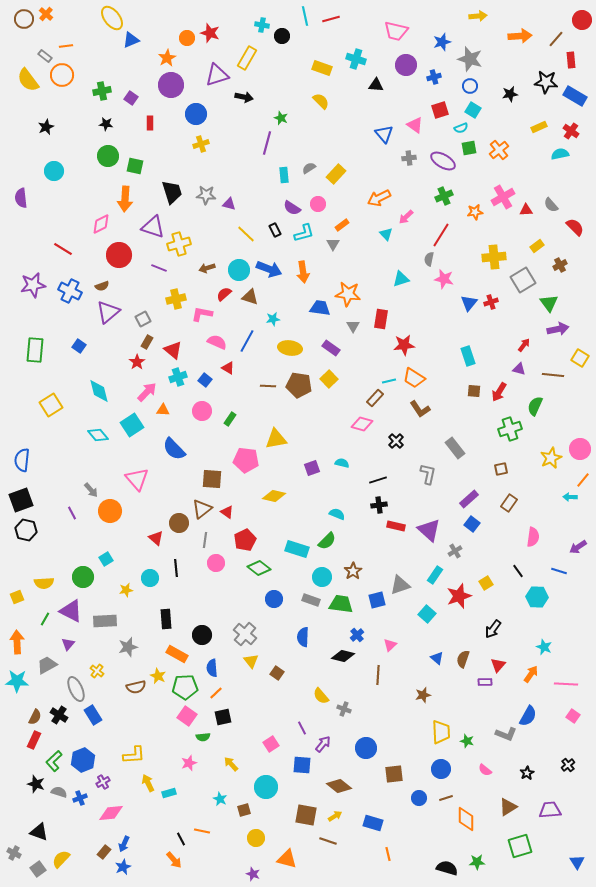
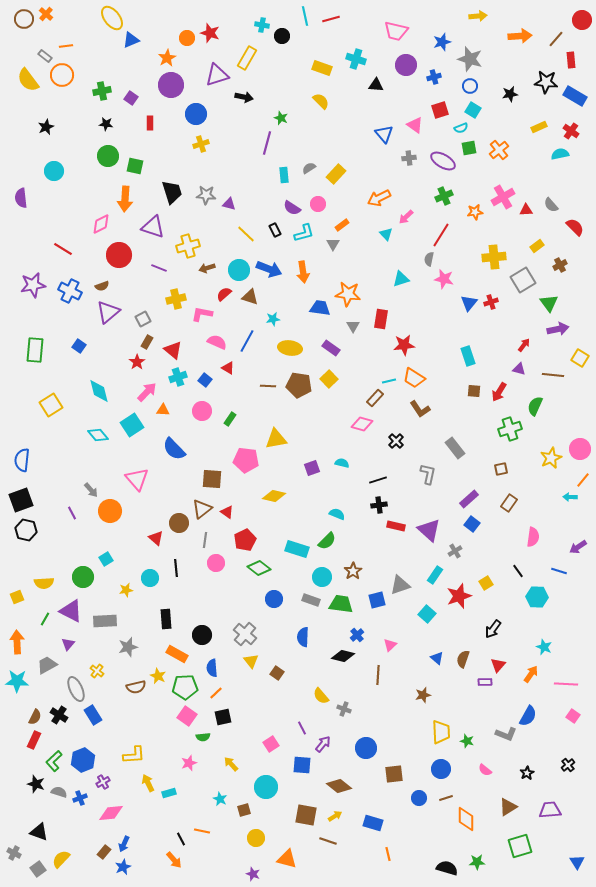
yellow cross at (179, 244): moved 9 px right, 2 px down
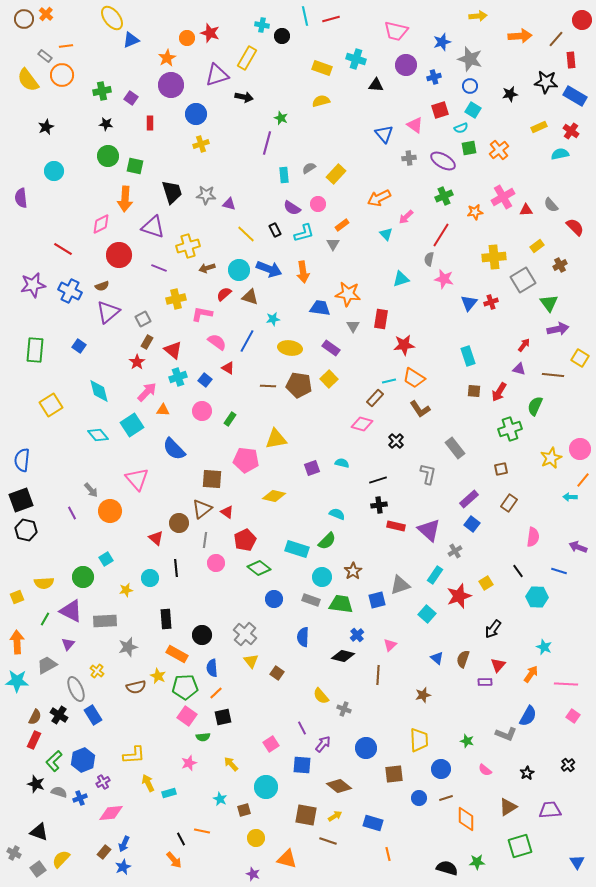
yellow semicircle at (321, 101): rotated 60 degrees counterclockwise
pink semicircle at (217, 342): rotated 12 degrees clockwise
purple arrow at (578, 547): rotated 54 degrees clockwise
yellow trapezoid at (441, 732): moved 22 px left, 8 px down
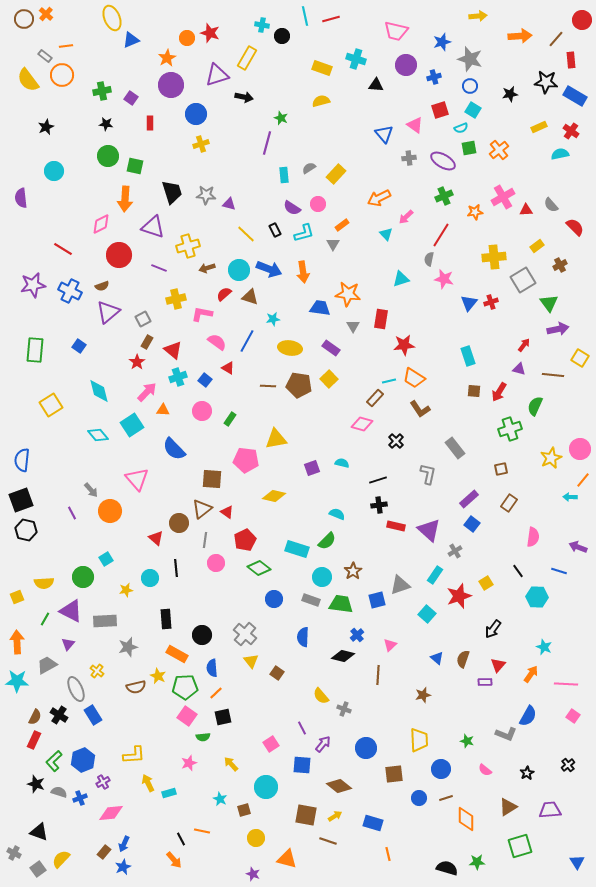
yellow ellipse at (112, 18): rotated 15 degrees clockwise
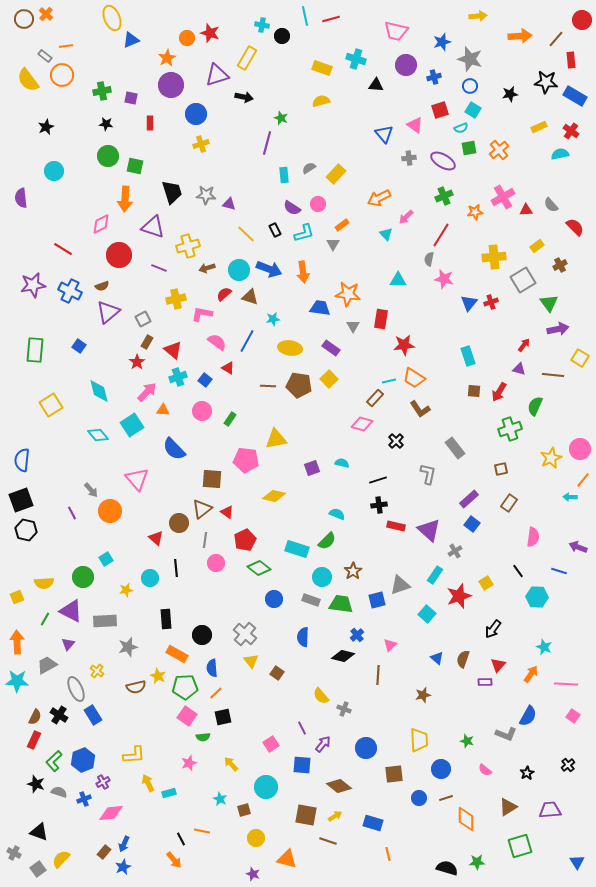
purple square at (131, 98): rotated 24 degrees counterclockwise
cyan triangle at (401, 279): moved 3 px left, 1 px down; rotated 18 degrees clockwise
blue cross at (80, 798): moved 4 px right, 1 px down
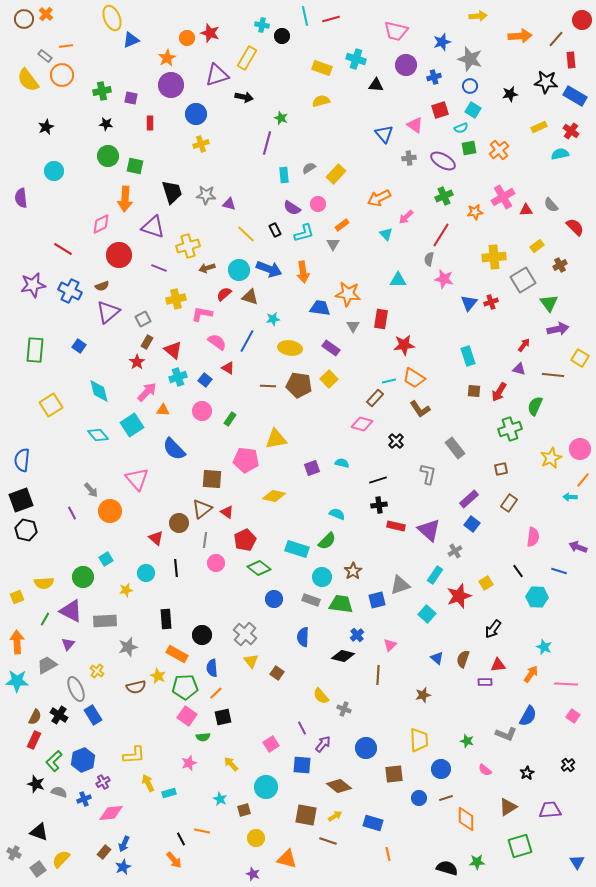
cyan circle at (150, 578): moved 4 px left, 5 px up
red triangle at (498, 665): rotated 42 degrees clockwise
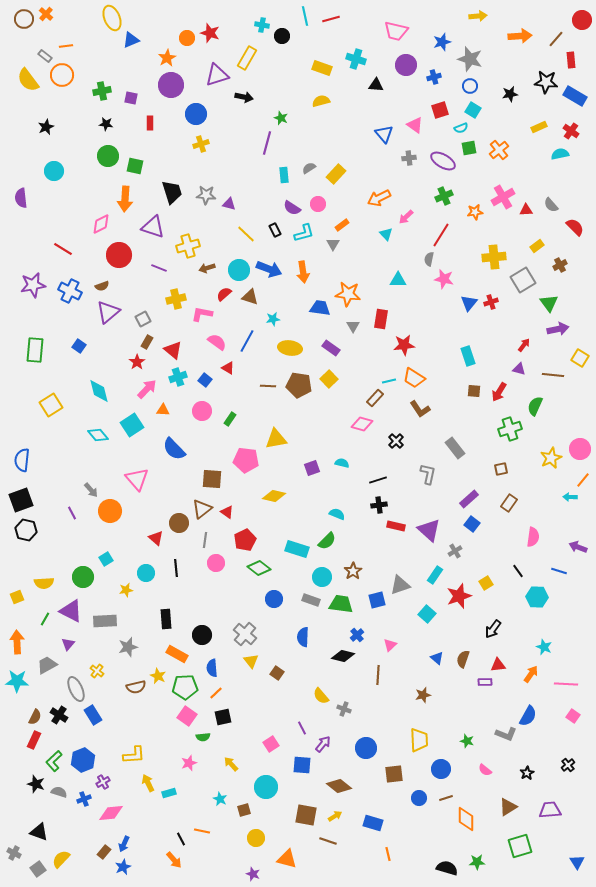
pink arrow at (147, 392): moved 3 px up
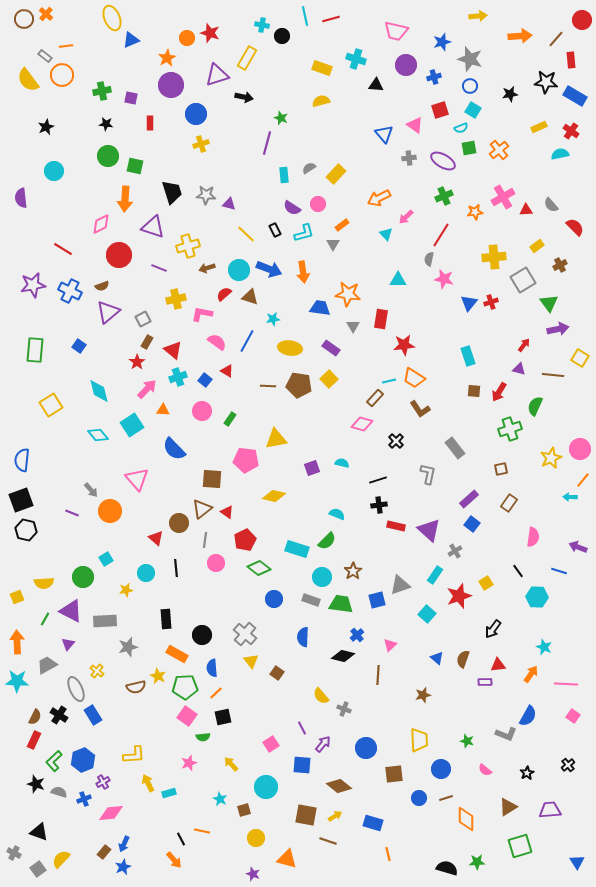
red triangle at (228, 368): moved 1 px left, 3 px down
purple line at (72, 513): rotated 40 degrees counterclockwise
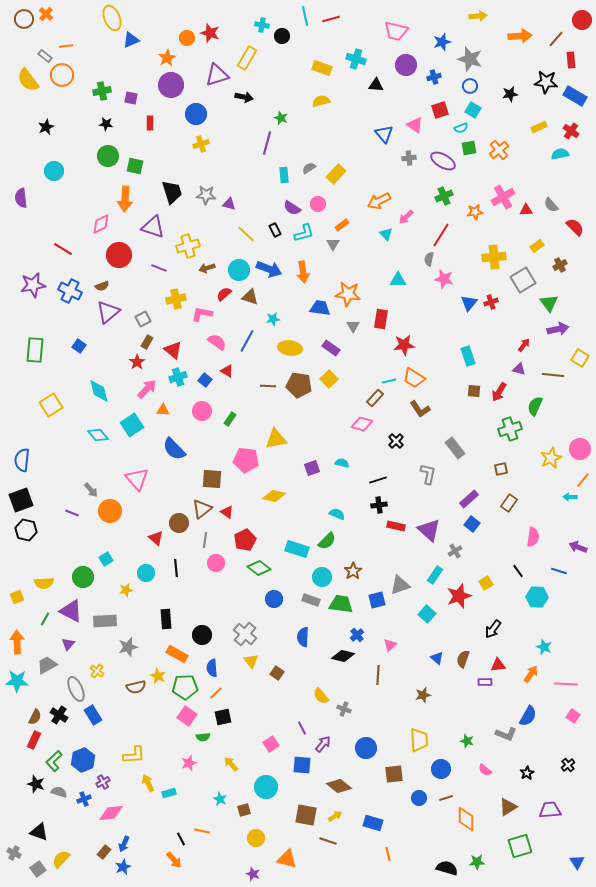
orange arrow at (379, 198): moved 3 px down
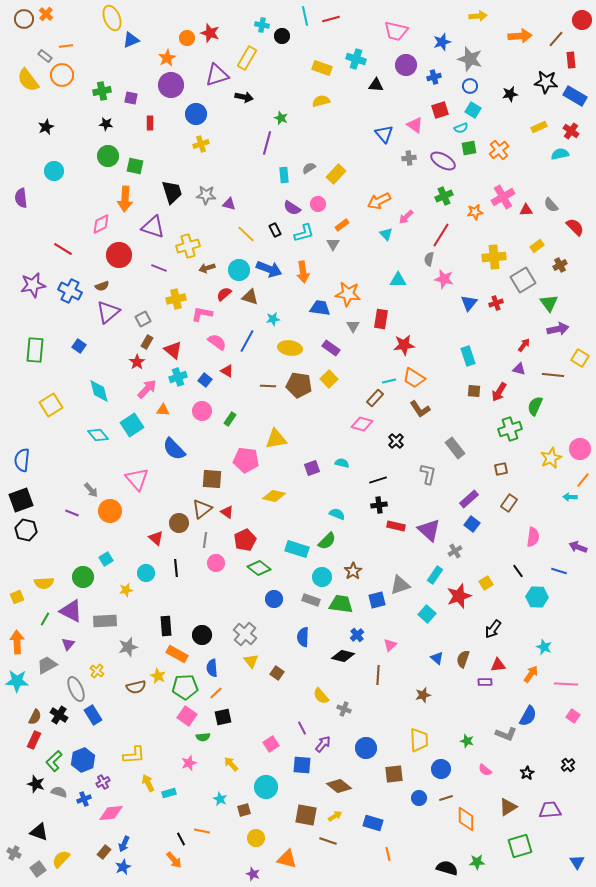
red cross at (491, 302): moved 5 px right, 1 px down
black rectangle at (166, 619): moved 7 px down
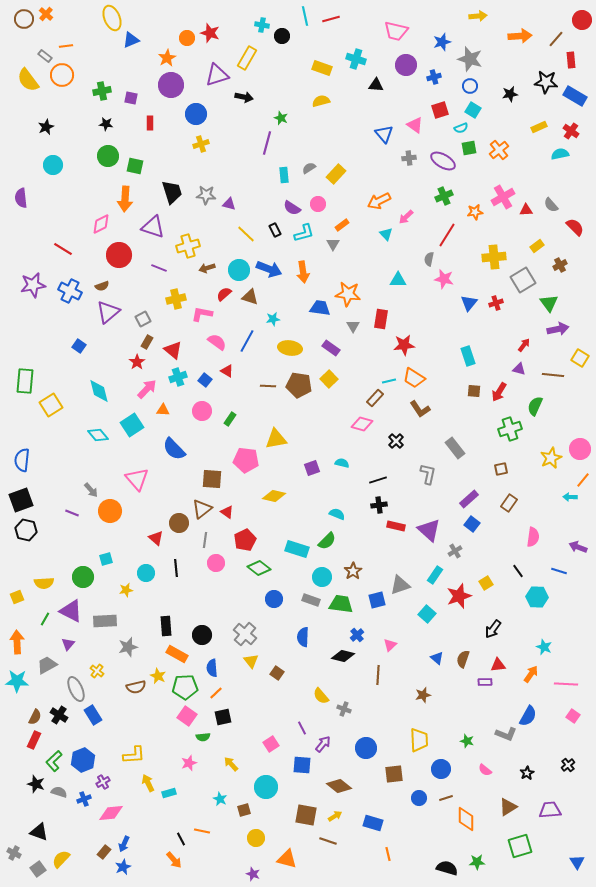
cyan circle at (54, 171): moved 1 px left, 6 px up
red line at (441, 235): moved 6 px right
green rectangle at (35, 350): moved 10 px left, 31 px down
cyan square at (106, 559): rotated 16 degrees clockwise
